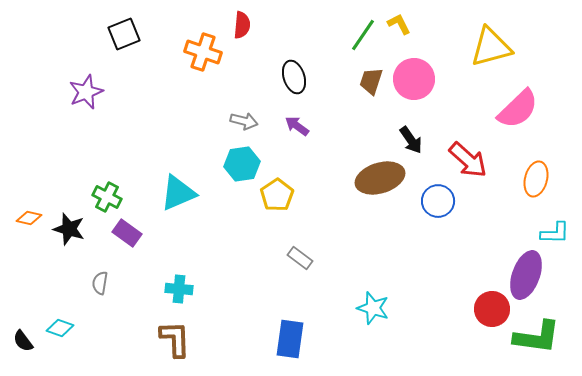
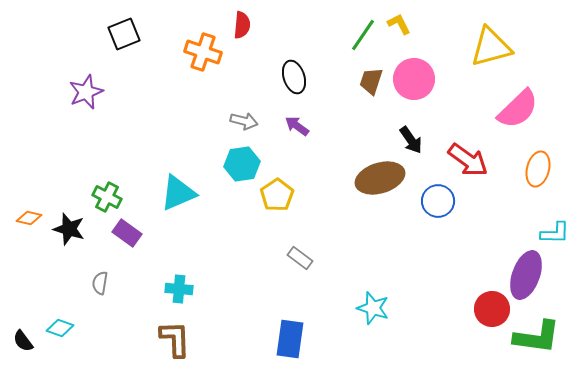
red arrow: rotated 6 degrees counterclockwise
orange ellipse: moved 2 px right, 10 px up
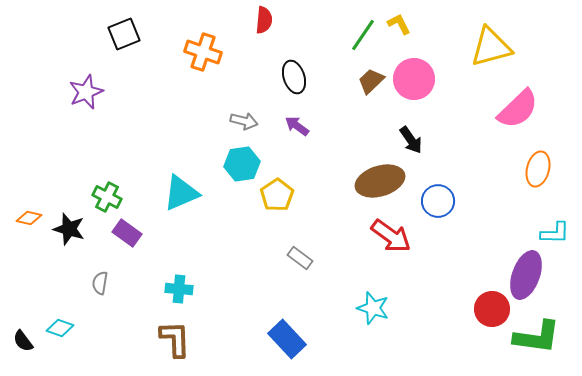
red semicircle: moved 22 px right, 5 px up
brown trapezoid: rotated 28 degrees clockwise
red arrow: moved 77 px left, 76 px down
brown ellipse: moved 3 px down
cyan triangle: moved 3 px right
blue rectangle: moved 3 px left; rotated 51 degrees counterclockwise
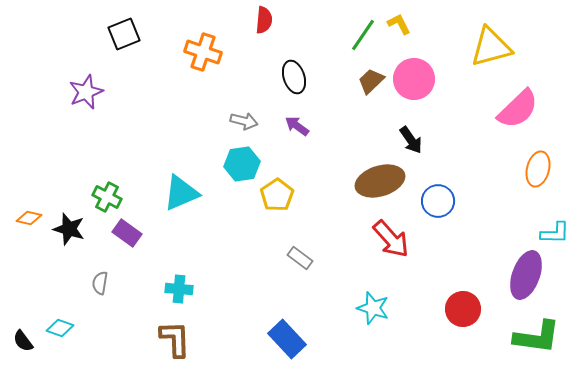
red arrow: moved 3 px down; rotated 12 degrees clockwise
red circle: moved 29 px left
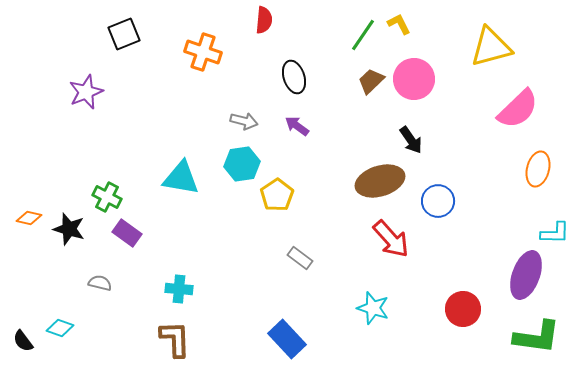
cyan triangle: moved 15 px up; rotated 33 degrees clockwise
gray semicircle: rotated 95 degrees clockwise
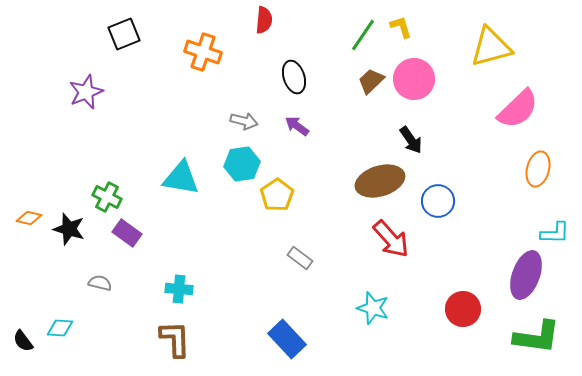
yellow L-shape: moved 2 px right, 3 px down; rotated 10 degrees clockwise
cyan diamond: rotated 16 degrees counterclockwise
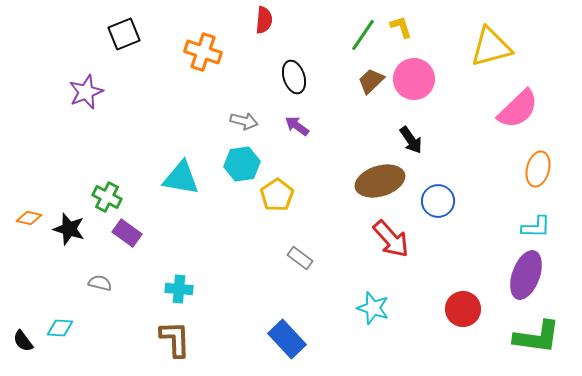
cyan L-shape: moved 19 px left, 6 px up
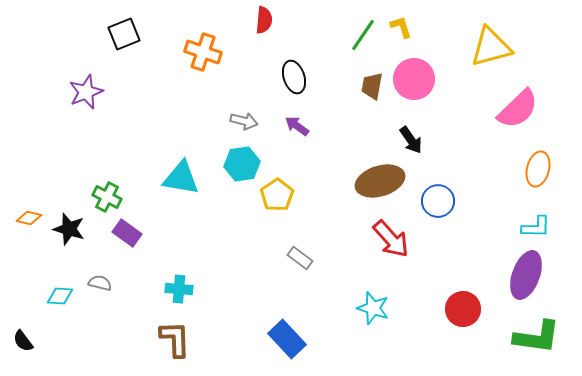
brown trapezoid: moved 1 px right, 5 px down; rotated 36 degrees counterclockwise
cyan diamond: moved 32 px up
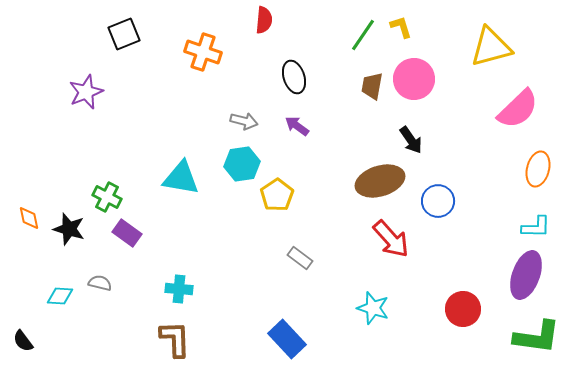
orange diamond: rotated 65 degrees clockwise
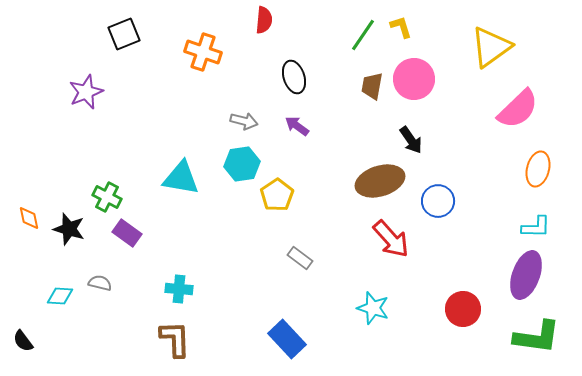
yellow triangle: rotated 21 degrees counterclockwise
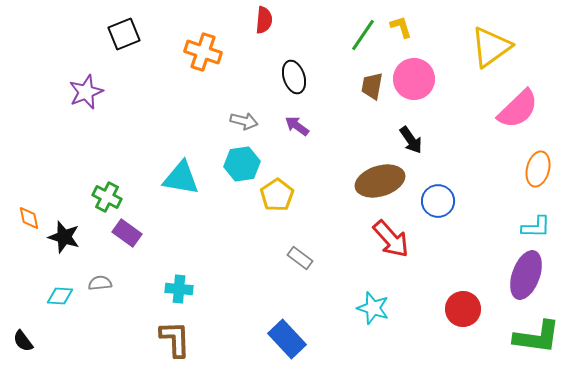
black star: moved 5 px left, 8 px down
gray semicircle: rotated 20 degrees counterclockwise
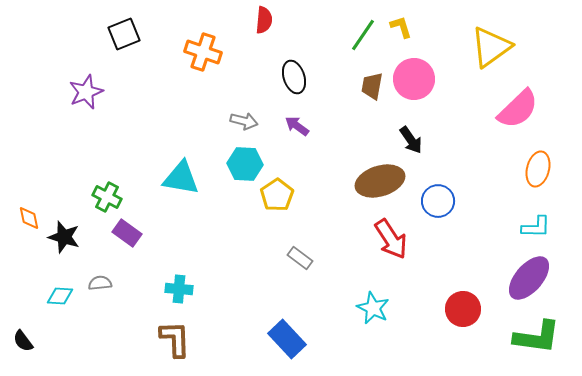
cyan hexagon: moved 3 px right; rotated 12 degrees clockwise
red arrow: rotated 9 degrees clockwise
purple ellipse: moved 3 px right, 3 px down; rotated 21 degrees clockwise
cyan star: rotated 8 degrees clockwise
